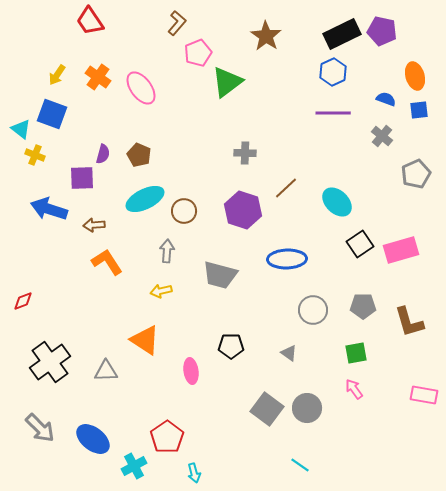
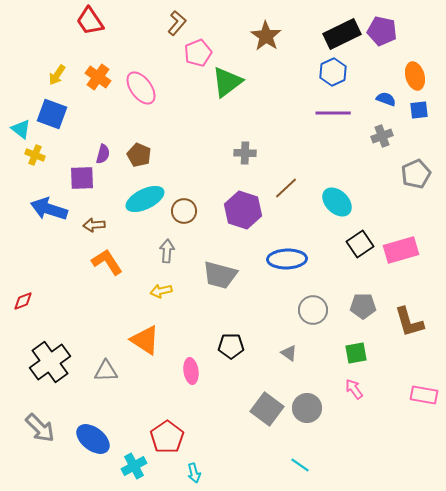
gray cross at (382, 136): rotated 30 degrees clockwise
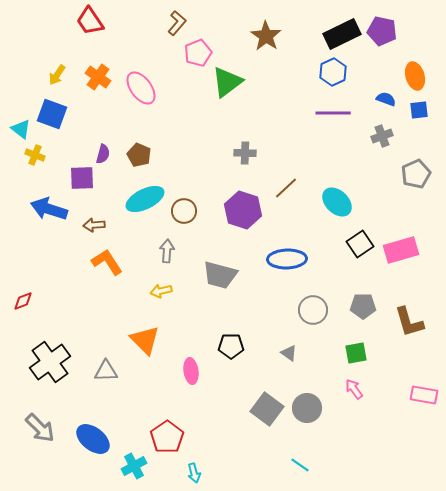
orange triangle at (145, 340): rotated 12 degrees clockwise
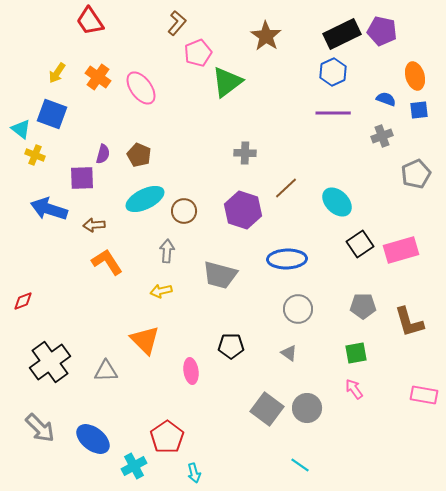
yellow arrow at (57, 75): moved 2 px up
gray circle at (313, 310): moved 15 px left, 1 px up
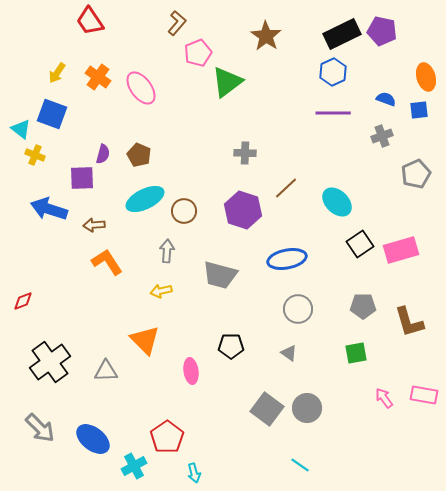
orange ellipse at (415, 76): moved 11 px right, 1 px down
blue ellipse at (287, 259): rotated 9 degrees counterclockwise
pink arrow at (354, 389): moved 30 px right, 9 px down
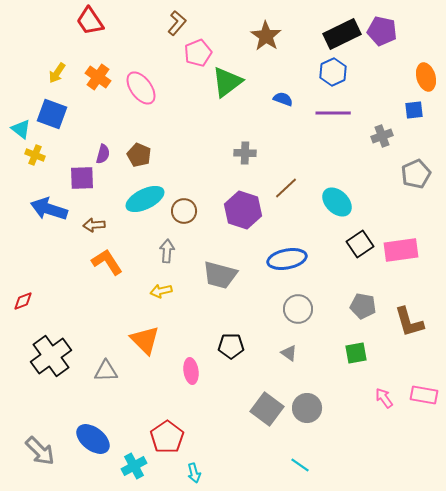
blue semicircle at (386, 99): moved 103 px left
blue square at (419, 110): moved 5 px left
pink rectangle at (401, 250): rotated 8 degrees clockwise
gray pentagon at (363, 306): rotated 10 degrees clockwise
black cross at (50, 362): moved 1 px right, 6 px up
gray arrow at (40, 428): moved 23 px down
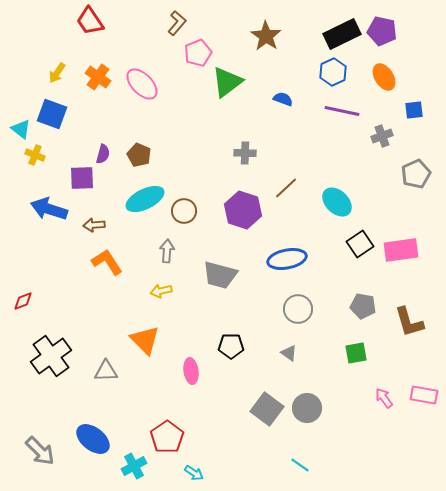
orange ellipse at (426, 77): moved 42 px left; rotated 16 degrees counterclockwise
pink ellipse at (141, 88): moved 1 px right, 4 px up; rotated 8 degrees counterclockwise
purple line at (333, 113): moved 9 px right, 2 px up; rotated 12 degrees clockwise
cyan arrow at (194, 473): rotated 42 degrees counterclockwise
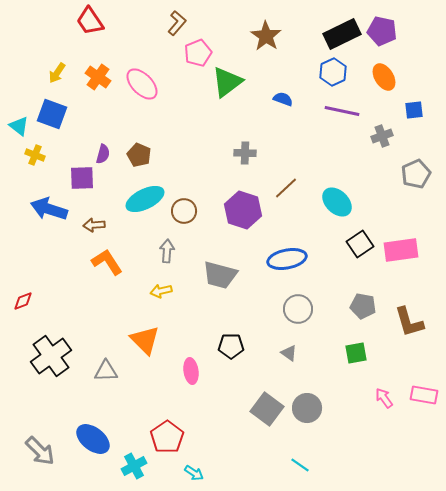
cyan triangle at (21, 129): moved 2 px left, 3 px up
